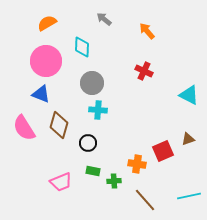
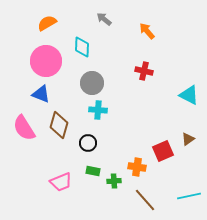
red cross: rotated 12 degrees counterclockwise
brown triangle: rotated 16 degrees counterclockwise
orange cross: moved 3 px down
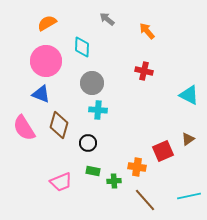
gray arrow: moved 3 px right
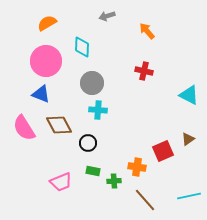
gray arrow: moved 3 px up; rotated 56 degrees counterclockwise
brown diamond: rotated 44 degrees counterclockwise
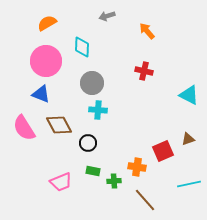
brown triangle: rotated 16 degrees clockwise
cyan line: moved 12 px up
